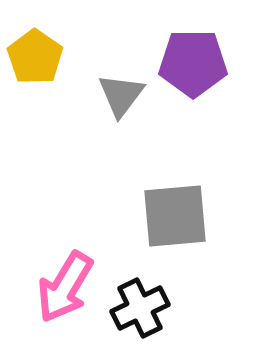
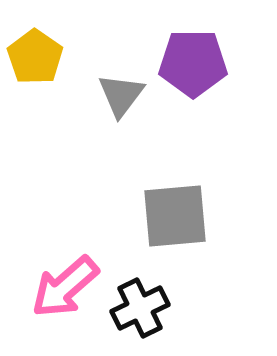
pink arrow: rotated 18 degrees clockwise
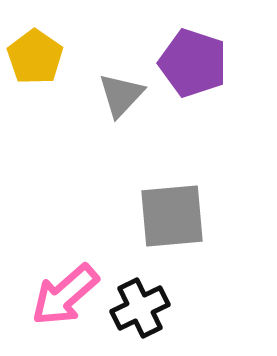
purple pentagon: rotated 18 degrees clockwise
gray triangle: rotated 6 degrees clockwise
gray square: moved 3 px left
pink arrow: moved 8 px down
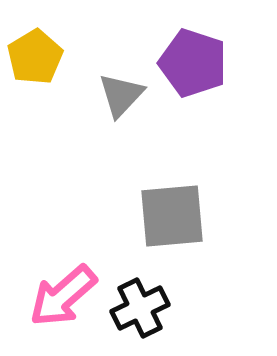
yellow pentagon: rotated 6 degrees clockwise
pink arrow: moved 2 px left, 1 px down
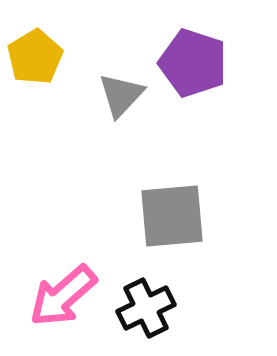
black cross: moved 6 px right
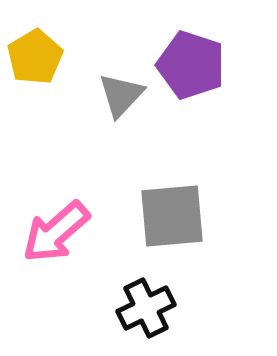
purple pentagon: moved 2 px left, 2 px down
pink arrow: moved 7 px left, 64 px up
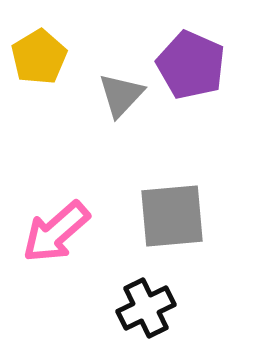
yellow pentagon: moved 4 px right
purple pentagon: rotated 6 degrees clockwise
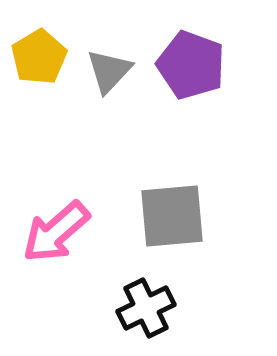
purple pentagon: rotated 4 degrees counterclockwise
gray triangle: moved 12 px left, 24 px up
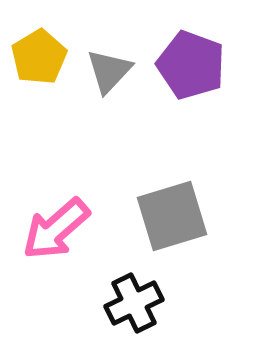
gray square: rotated 12 degrees counterclockwise
pink arrow: moved 3 px up
black cross: moved 12 px left, 5 px up
